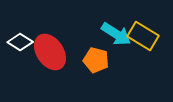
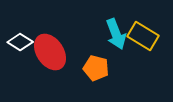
cyan arrow: rotated 36 degrees clockwise
orange pentagon: moved 8 px down
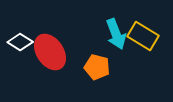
orange pentagon: moved 1 px right, 1 px up
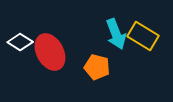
red ellipse: rotated 6 degrees clockwise
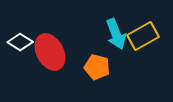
yellow rectangle: rotated 60 degrees counterclockwise
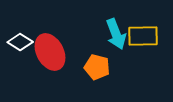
yellow rectangle: rotated 28 degrees clockwise
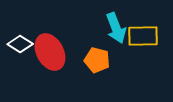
cyan arrow: moved 6 px up
white diamond: moved 2 px down
orange pentagon: moved 7 px up
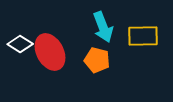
cyan arrow: moved 13 px left, 1 px up
